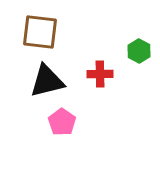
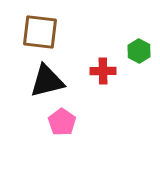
red cross: moved 3 px right, 3 px up
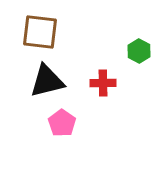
red cross: moved 12 px down
pink pentagon: moved 1 px down
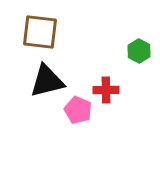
red cross: moved 3 px right, 7 px down
pink pentagon: moved 16 px right, 13 px up; rotated 12 degrees counterclockwise
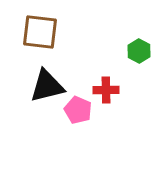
black triangle: moved 5 px down
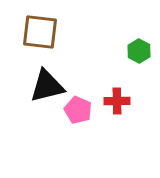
red cross: moved 11 px right, 11 px down
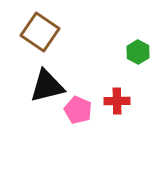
brown square: rotated 27 degrees clockwise
green hexagon: moved 1 px left, 1 px down
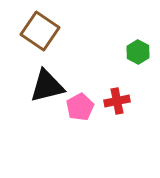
brown square: moved 1 px up
red cross: rotated 10 degrees counterclockwise
pink pentagon: moved 2 px right, 3 px up; rotated 20 degrees clockwise
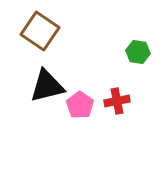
green hexagon: rotated 20 degrees counterclockwise
pink pentagon: moved 2 px up; rotated 8 degrees counterclockwise
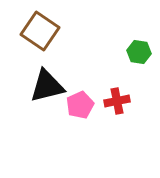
green hexagon: moved 1 px right
pink pentagon: rotated 12 degrees clockwise
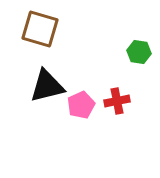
brown square: moved 2 px up; rotated 18 degrees counterclockwise
pink pentagon: moved 1 px right
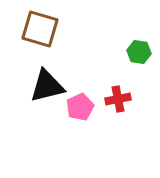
red cross: moved 1 px right, 2 px up
pink pentagon: moved 1 px left, 2 px down
